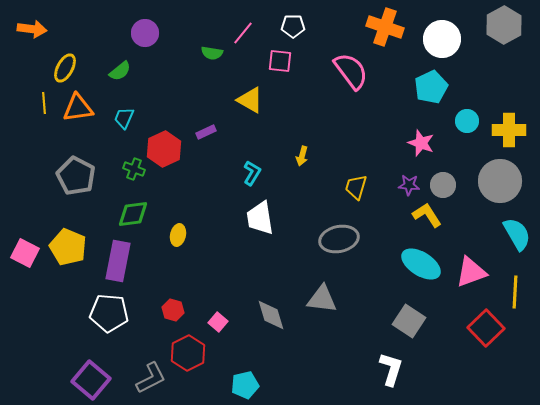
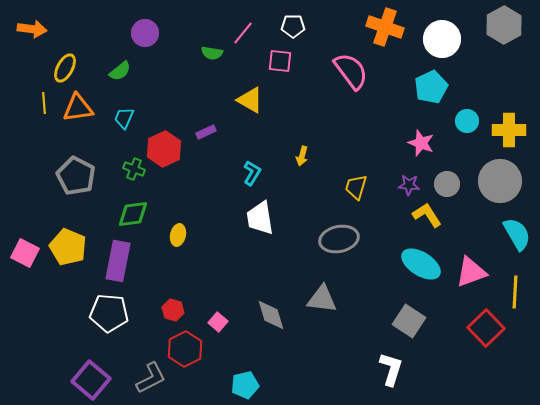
gray circle at (443, 185): moved 4 px right, 1 px up
red hexagon at (188, 353): moved 3 px left, 4 px up
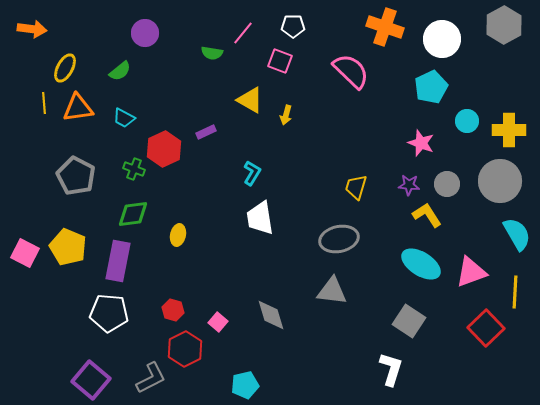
pink square at (280, 61): rotated 15 degrees clockwise
pink semicircle at (351, 71): rotated 9 degrees counterclockwise
cyan trapezoid at (124, 118): rotated 85 degrees counterclockwise
yellow arrow at (302, 156): moved 16 px left, 41 px up
gray triangle at (322, 299): moved 10 px right, 8 px up
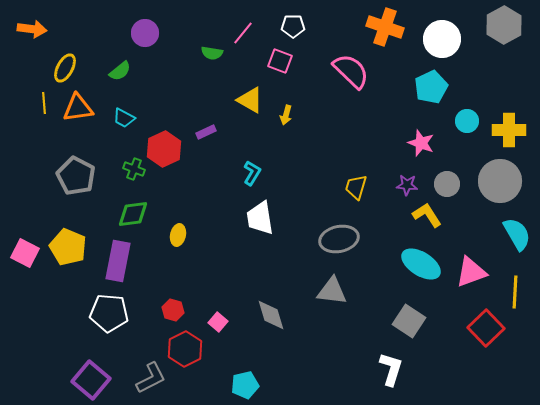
purple star at (409, 185): moved 2 px left
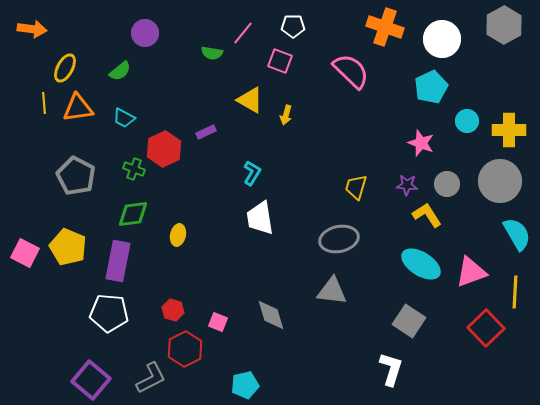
pink square at (218, 322): rotated 18 degrees counterclockwise
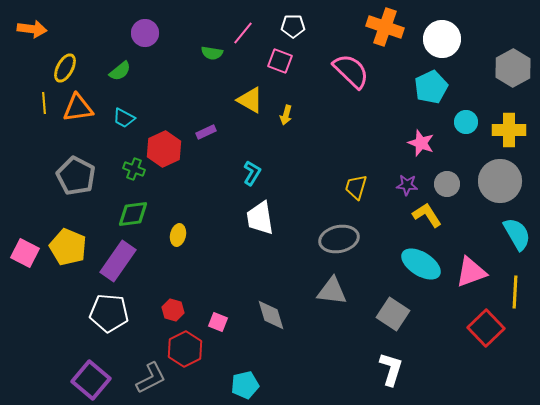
gray hexagon at (504, 25): moved 9 px right, 43 px down
cyan circle at (467, 121): moved 1 px left, 1 px down
purple rectangle at (118, 261): rotated 24 degrees clockwise
gray square at (409, 321): moved 16 px left, 7 px up
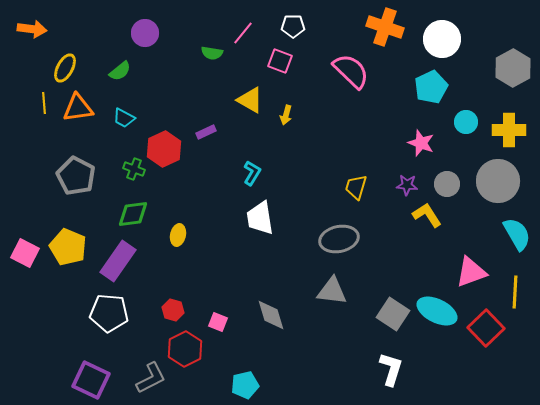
gray circle at (500, 181): moved 2 px left
cyan ellipse at (421, 264): moved 16 px right, 47 px down; rotated 6 degrees counterclockwise
purple square at (91, 380): rotated 15 degrees counterclockwise
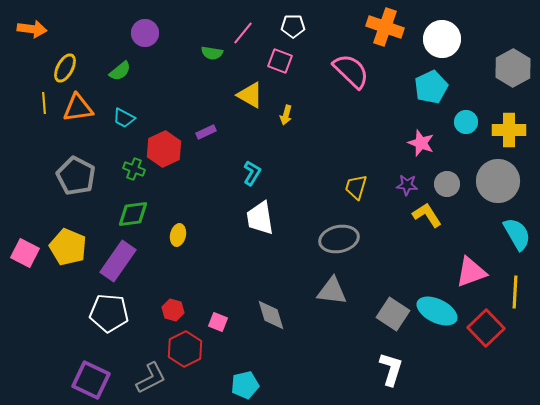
yellow triangle at (250, 100): moved 5 px up
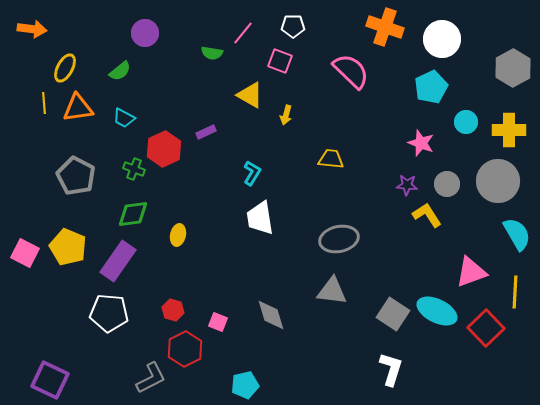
yellow trapezoid at (356, 187): moved 25 px left, 28 px up; rotated 80 degrees clockwise
purple square at (91, 380): moved 41 px left
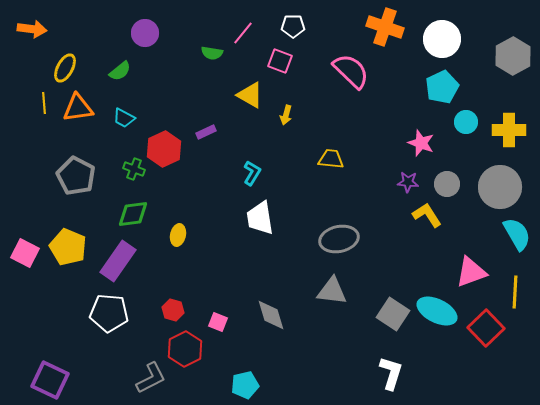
gray hexagon at (513, 68): moved 12 px up
cyan pentagon at (431, 87): moved 11 px right
gray circle at (498, 181): moved 2 px right, 6 px down
purple star at (407, 185): moved 1 px right, 3 px up
white L-shape at (391, 369): moved 4 px down
